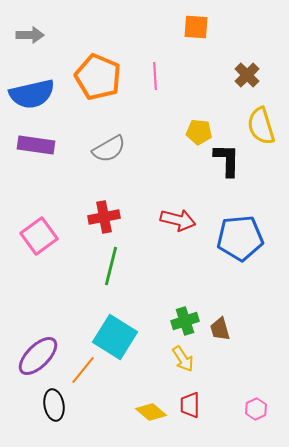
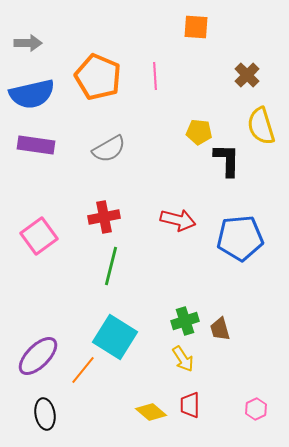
gray arrow: moved 2 px left, 8 px down
black ellipse: moved 9 px left, 9 px down
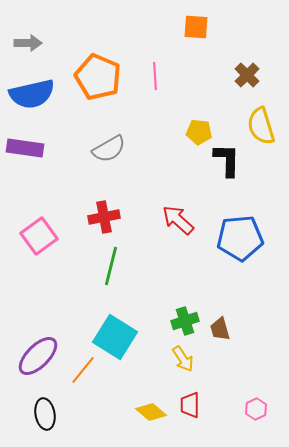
purple rectangle: moved 11 px left, 3 px down
red arrow: rotated 152 degrees counterclockwise
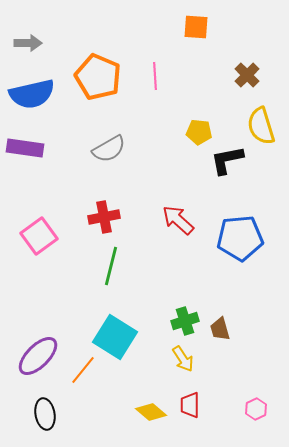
black L-shape: rotated 102 degrees counterclockwise
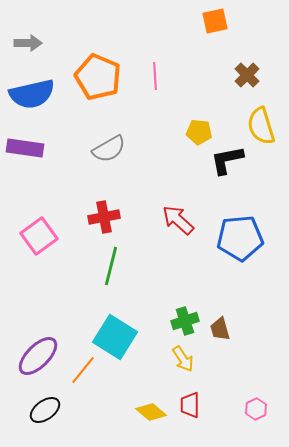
orange square: moved 19 px right, 6 px up; rotated 16 degrees counterclockwise
black ellipse: moved 4 px up; rotated 64 degrees clockwise
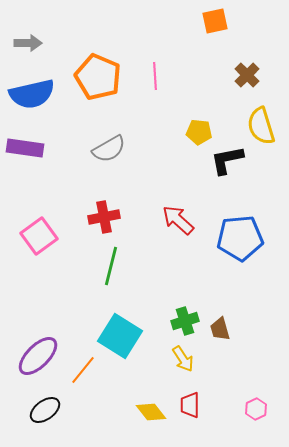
cyan square: moved 5 px right, 1 px up
yellow diamond: rotated 12 degrees clockwise
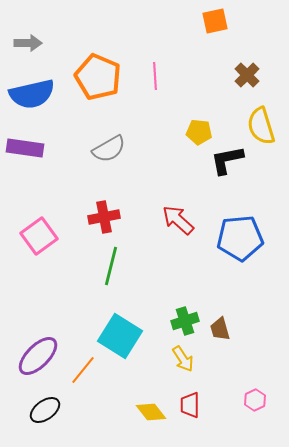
pink hexagon: moved 1 px left, 9 px up
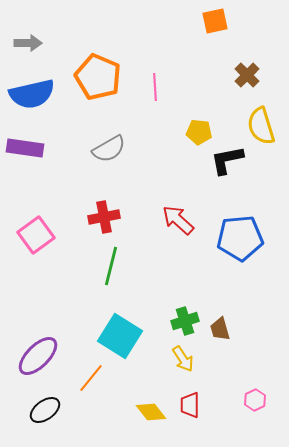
pink line: moved 11 px down
pink square: moved 3 px left, 1 px up
orange line: moved 8 px right, 8 px down
